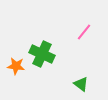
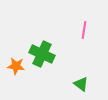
pink line: moved 2 px up; rotated 30 degrees counterclockwise
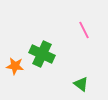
pink line: rotated 36 degrees counterclockwise
orange star: moved 1 px left
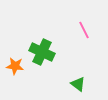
green cross: moved 2 px up
green triangle: moved 3 px left
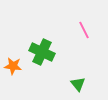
orange star: moved 2 px left
green triangle: rotated 14 degrees clockwise
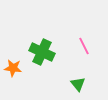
pink line: moved 16 px down
orange star: moved 2 px down
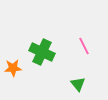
orange star: rotated 12 degrees counterclockwise
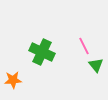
orange star: moved 12 px down
green triangle: moved 18 px right, 19 px up
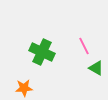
green triangle: moved 3 px down; rotated 21 degrees counterclockwise
orange star: moved 11 px right, 8 px down
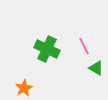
green cross: moved 5 px right, 3 px up
orange star: rotated 24 degrees counterclockwise
